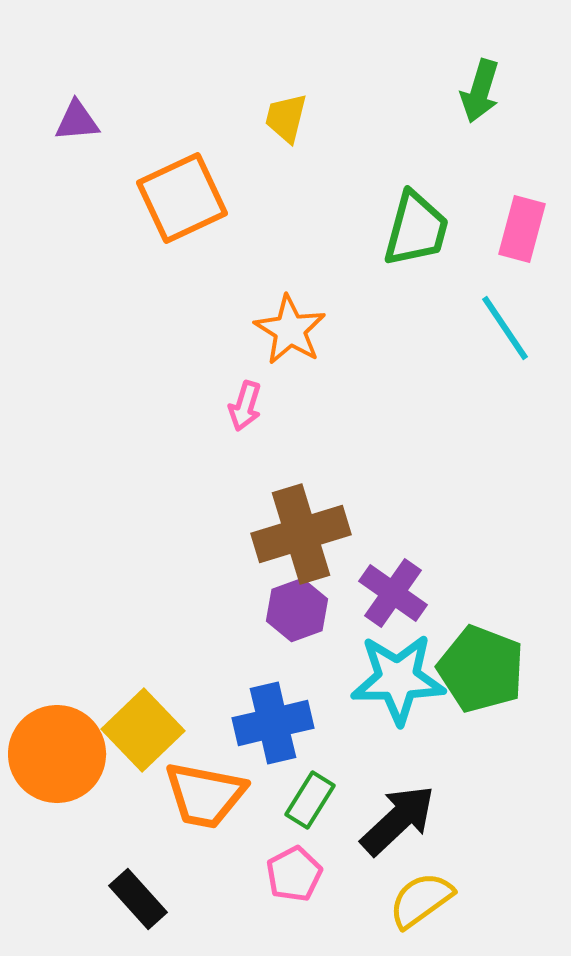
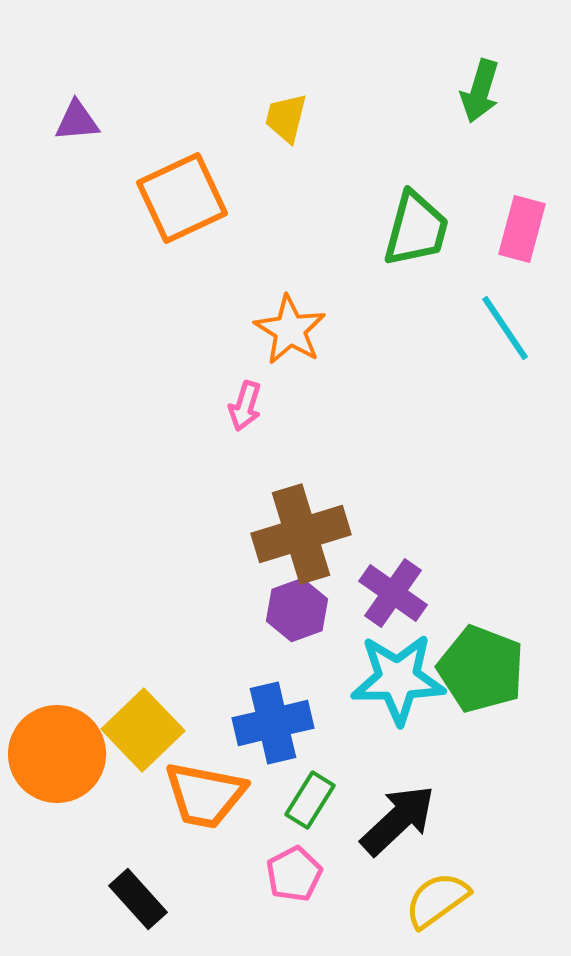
yellow semicircle: moved 16 px right
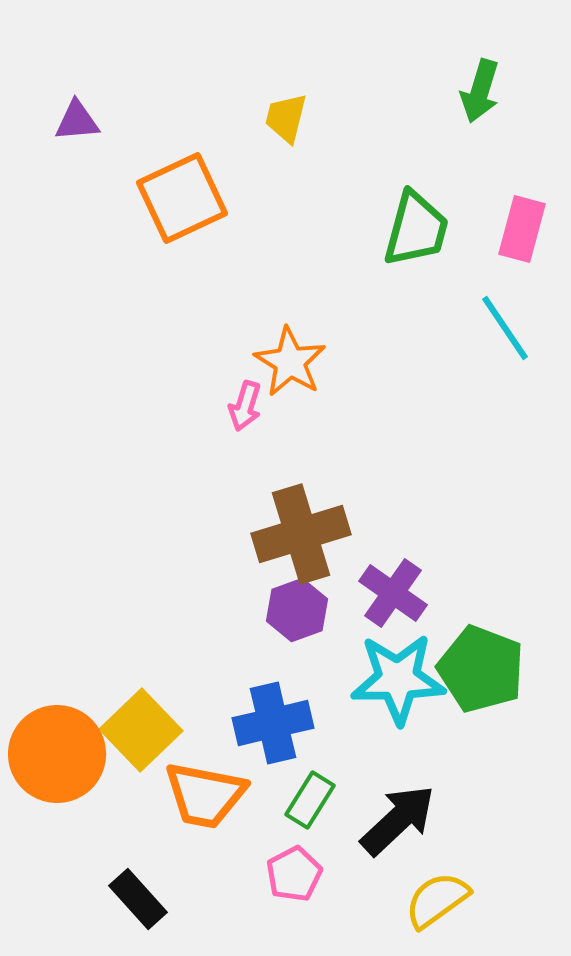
orange star: moved 32 px down
yellow square: moved 2 px left
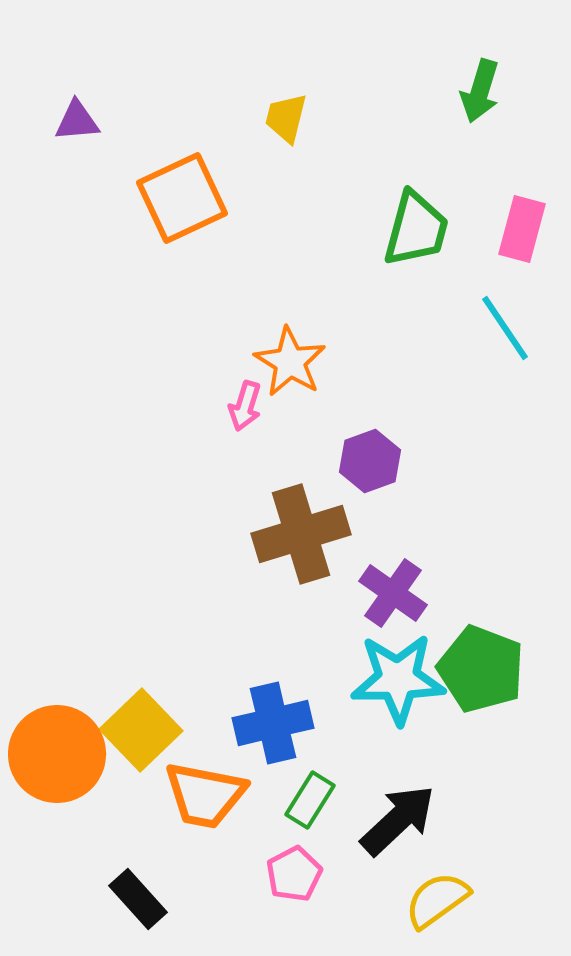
purple hexagon: moved 73 px right, 149 px up
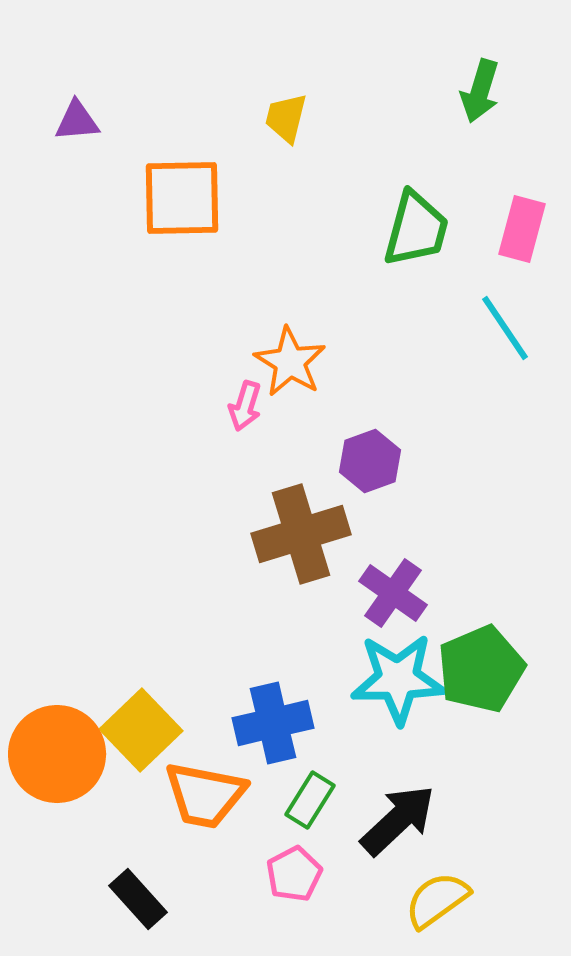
orange square: rotated 24 degrees clockwise
green pentagon: rotated 28 degrees clockwise
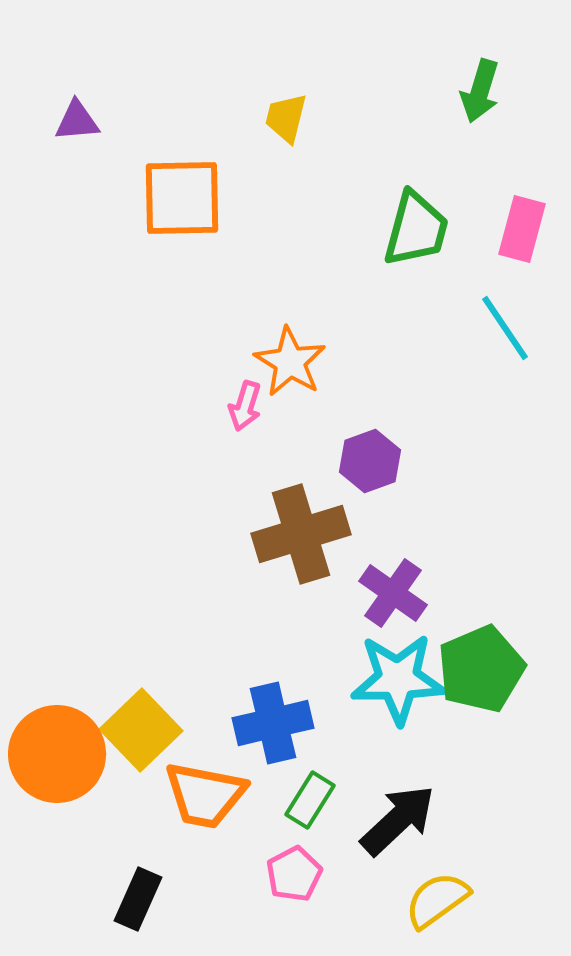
black rectangle: rotated 66 degrees clockwise
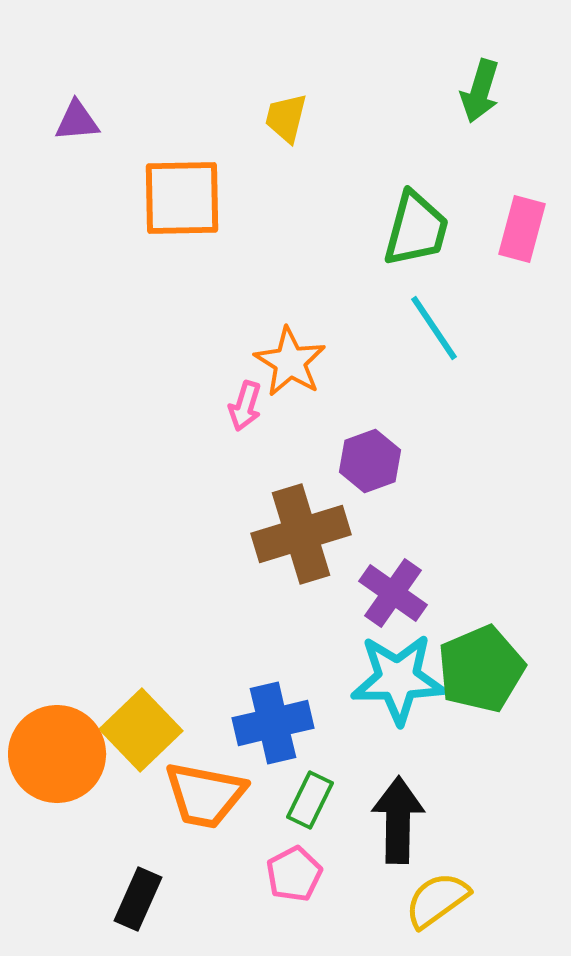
cyan line: moved 71 px left
green rectangle: rotated 6 degrees counterclockwise
black arrow: rotated 46 degrees counterclockwise
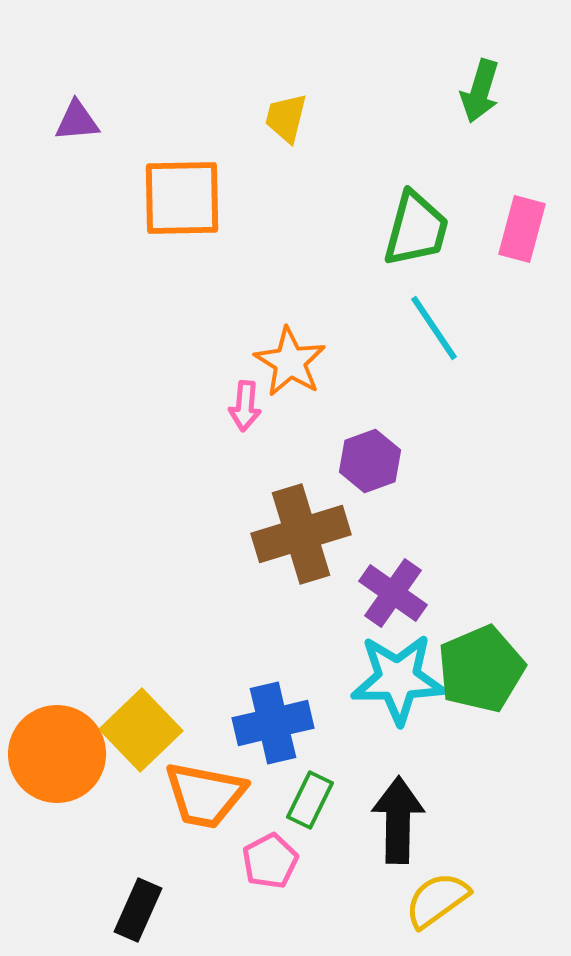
pink arrow: rotated 12 degrees counterclockwise
pink pentagon: moved 24 px left, 13 px up
black rectangle: moved 11 px down
